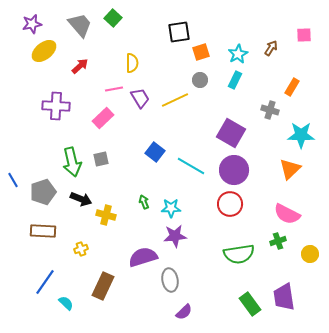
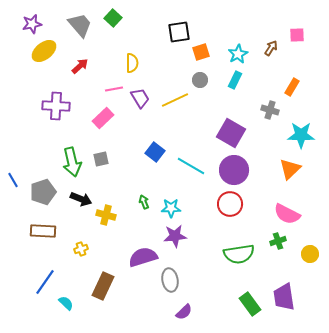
pink square at (304, 35): moved 7 px left
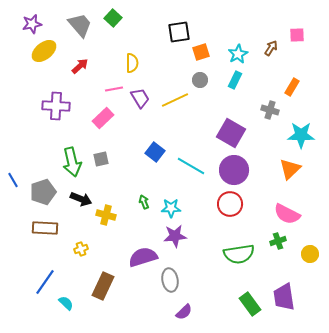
brown rectangle at (43, 231): moved 2 px right, 3 px up
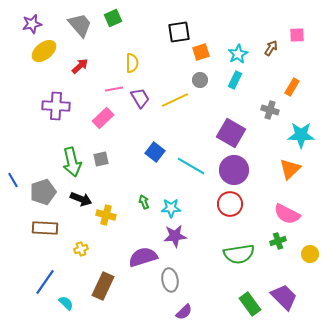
green square at (113, 18): rotated 24 degrees clockwise
purple trapezoid at (284, 297): rotated 144 degrees clockwise
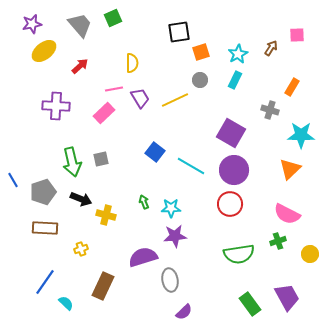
pink rectangle at (103, 118): moved 1 px right, 5 px up
purple trapezoid at (284, 297): moved 3 px right; rotated 16 degrees clockwise
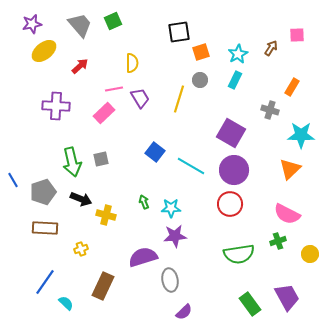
green square at (113, 18): moved 3 px down
yellow line at (175, 100): moved 4 px right, 1 px up; rotated 48 degrees counterclockwise
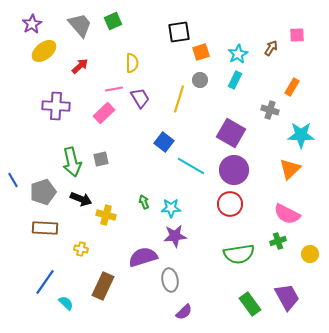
purple star at (32, 24): rotated 18 degrees counterclockwise
blue square at (155, 152): moved 9 px right, 10 px up
yellow cross at (81, 249): rotated 32 degrees clockwise
